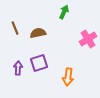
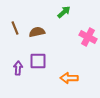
green arrow: rotated 24 degrees clockwise
brown semicircle: moved 1 px left, 1 px up
pink cross: moved 2 px up; rotated 30 degrees counterclockwise
purple square: moved 1 px left, 2 px up; rotated 18 degrees clockwise
orange arrow: moved 1 px right, 1 px down; rotated 84 degrees clockwise
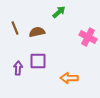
green arrow: moved 5 px left
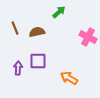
orange arrow: rotated 30 degrees clockwise
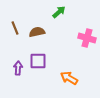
pink cross: moved 1 px left, 1 px down; rotated 12 degrees counterclockwise
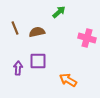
orange arrow: moved 1 px left, 2 px down
